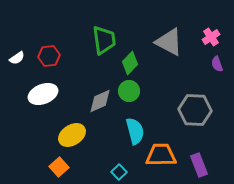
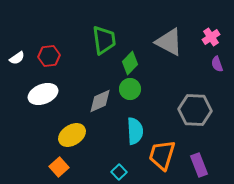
green circle: moved 1 px right, 2 px up
cyan semicircle: rotated 12 degrees clockwise
orange trapezoid: moved 1 px right; rotated 72 degrees counterclockwise
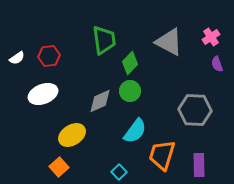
green circle: moved 2 px down
cyan semicircle: rotated 40 degrees clockwise
purple rectangle: rotated 20 degrees clockwise
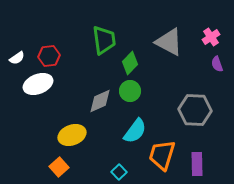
white ellipse: moved 5 px left, 10 px up
yellow ellipse: rotated 12 degrees clockwise
purple rectangle: moved 2 px left, 1 px up
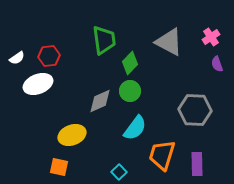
cyan semicircle: moved 3 px up
orange square: rotated 36 degrees counterclockwise
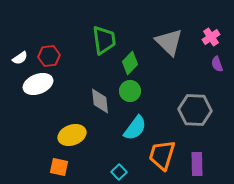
gray triangle: rotated 16 degrees clockwise
white semicircle: moved 3 px right
gray diamond: rotated 72 degrees counterclockwise
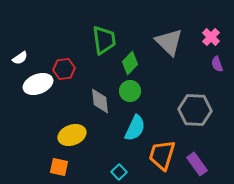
pink cross: rotated 12 degrees counterclockwise
red hexagon: moved 15 px right, 13 px down
cyan semicircle: rotated 12 degrees counterclockwise
purple rectangle: rotated 35 degrees counterclockwise
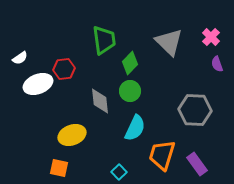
orange square: moved 1 px down
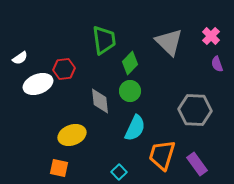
pink cross: moved 1 px up
